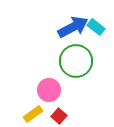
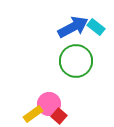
pink circle: moved 14 px down
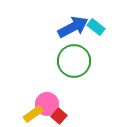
green circle: moved 2 px left
pink circle: moved 2 px left
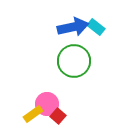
blue arrow: rotated 16 degrees clockwise
red square: moved 1 px left
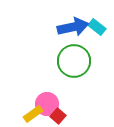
cyan rectangle: moved 1 px right
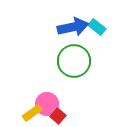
yellow rectangle: moved 1 px left, 1 px up
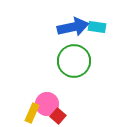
cyan rectangle: rotated 30 degrees counterclockwise
yellow rectangle: rotated 30 degrees counterclockwise
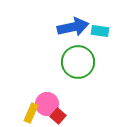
cyan rectangle: moved 3 px right, 4 px down
green circle: moved 4 px right, 1 px down
yellow rectangle: moved 1 px left
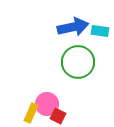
red square: rotated 14 degrees counterclockwise
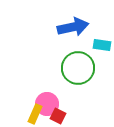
cyan rectangle: moved 2 px right, 14 px down
green circle: moved 6 px down
yellow rectangle: moved 4 px right, 1 px down
